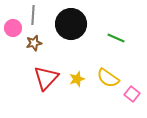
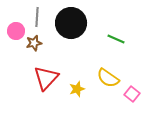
gray line: moved 4 px right, 2 px down
black circle: moved 1 px up
pink circle: moved 3 px right, 3 px down
green line: moved 1 px down
yellow star: moved 10 px down
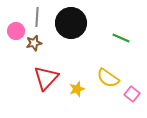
green line: moved 5 px right, 1 px up
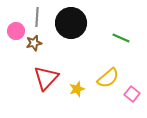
yellow semicircle: rotated 75 degrees counterclockwise
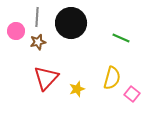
brown star: moved 4 px right, 1 px up
yellow semicircle: moved 4 px right; rotated 35 degrees counterclockwise
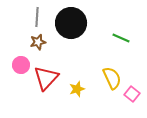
pink circle: moved 5 px right, 34 px down
yellow semicircle: rotated 40 degrees counterclockwise
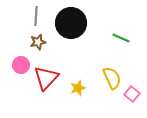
gray line: moved 1 px left, 1 px up
yellow star: moved 1 px right, 1 px up
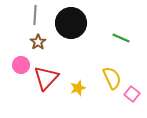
gray line: moved 1 px left, 1 px up
brown star: rotated 21 degrees counterclockwise
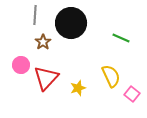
brown star: moved 5 px right
yellow semicircle: moved 1 px left, 2 px up
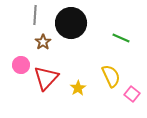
yellow star: rotated 14 degrees counterclockwise
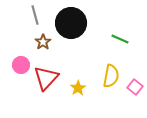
gray line: rotated 18 degrees counterclockwise
green line: moved 1 px left, 1 px down
yellow semicircle: rotated 35 degrees clockwise
pink square: moved 3 px right, 7 px up
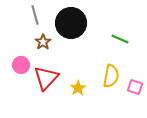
pink square: rotated 21 degrees counterclockwise
